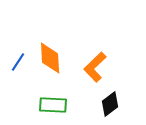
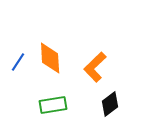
green rectangle: rotated 12 degrees counterclockwise
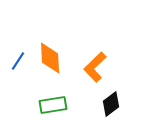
blue line: moved 1 px up
black diamond: moved 1 px right
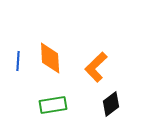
blue line: rotated 30 degrees counterclockwise
orange L-shape: moved 1 px right
